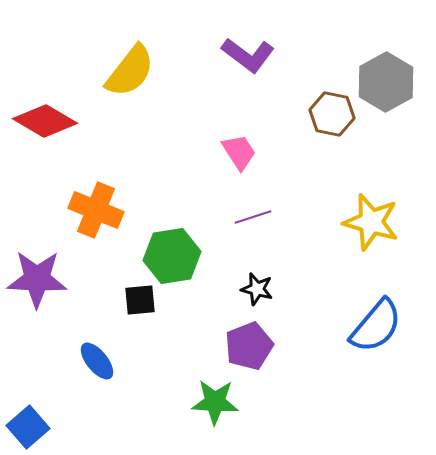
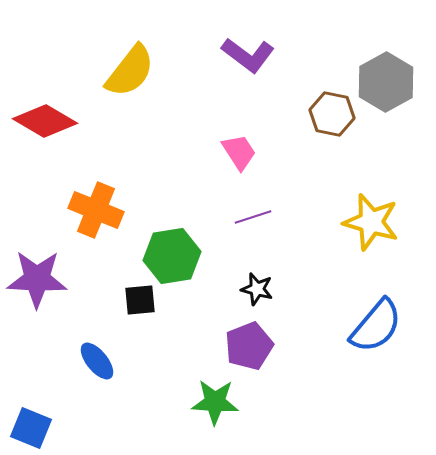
blue square: moved 3 px right, 1 px down; rotated 27 degrees counterclockwise
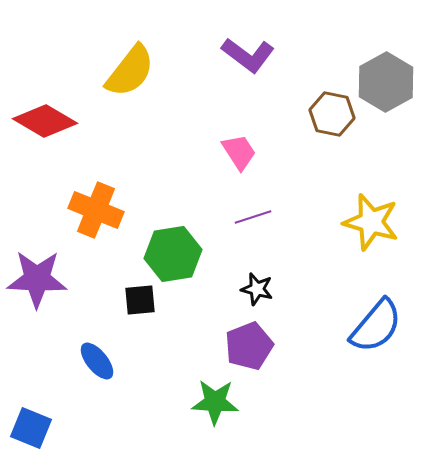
green hexagon: moved 1 px right, 2 px up
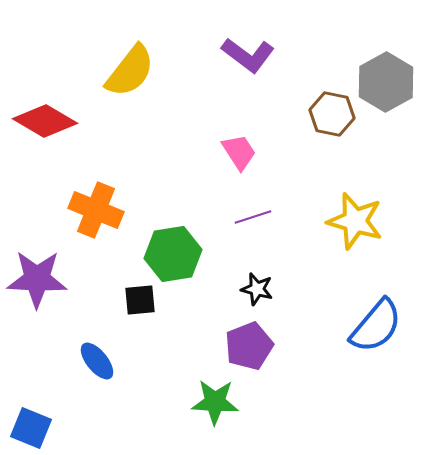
yellow star: moved 16 px left, 1 px up
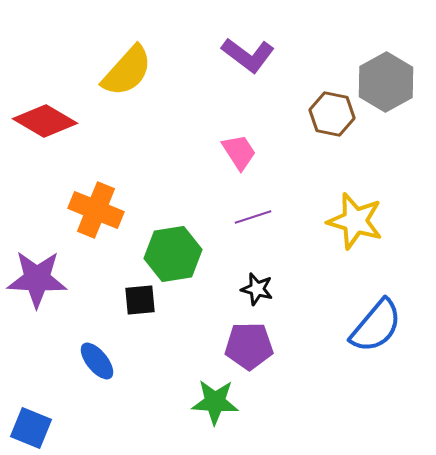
yellow semicircle: moved 3 px left; rotated 4 degrees clockwise
purple pentagon: rotated 21 degrees clockwise
